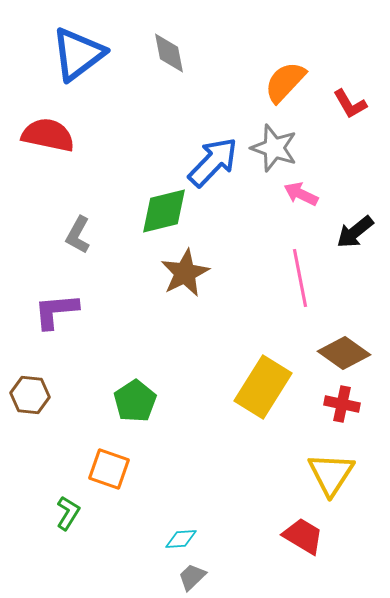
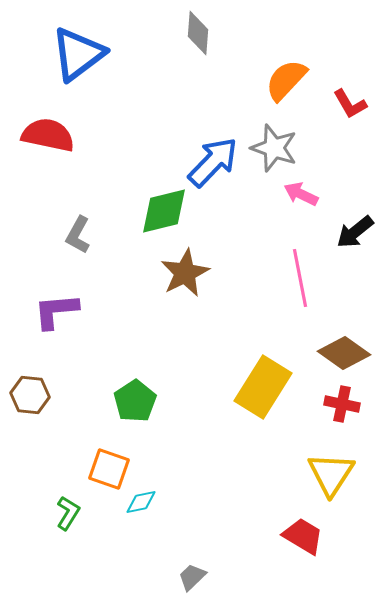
gray diamond: moved 29 px right, 20 px up; rotated 15 degrees clockwise
orange semicircle: moved 1 px right, 2 px up
cyan diamond: moved 40 px left, 37 px up; rotated 8 degrees counterclockwise
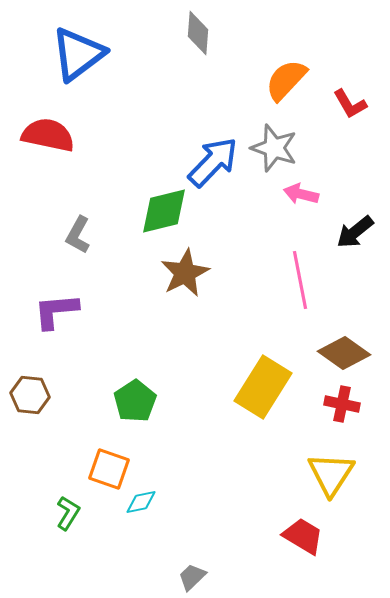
pink arrow: rotated 12 degrees counterclockwise
pink line: moved 2 px down
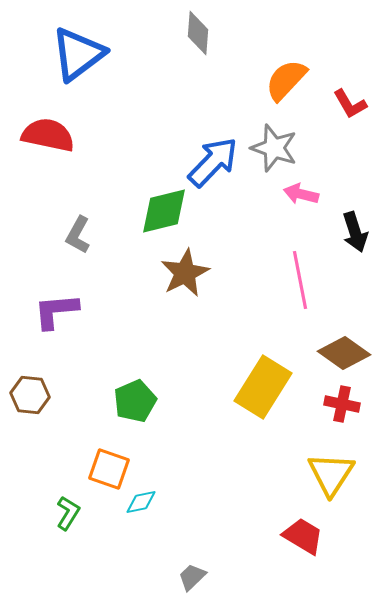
black arrow: rotated 69 degrees counterclockwise
green pentagon: rotated 9 degrees clockwise
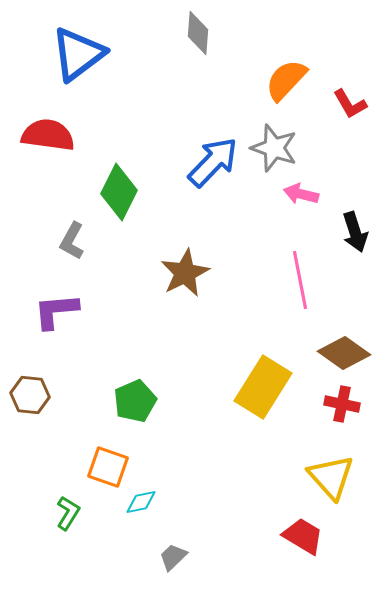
red semicircle: rotated 4 degrees counterclockwise
green diamond: moved 45 px left, 19 px up; rotated 50 degrees counterclockwise
gray L-shape: moved 6 px left, 6 px down
orange square: moved 1 px left, 2 px up
yellow triangle: moved 3 px down; rotated 15 degrees counterclockwise
gray trapezoid: moved 19 px left, 20 px up
